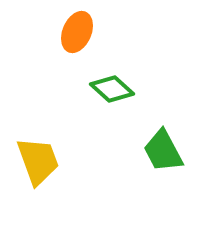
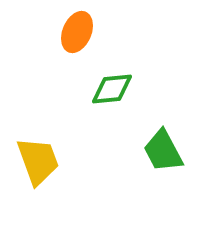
green diamond: rotated 48 degrees counterclockwise
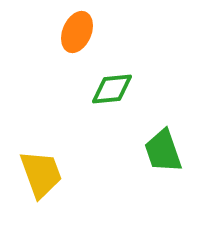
green trapezoid: rotated 9 degrees clockwise
yellow trapezoid: moved 3 px right, 13 px down
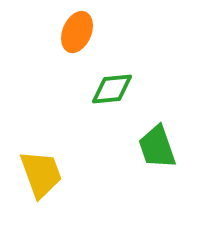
green trapezoid: moved 6 px left, 4 px up
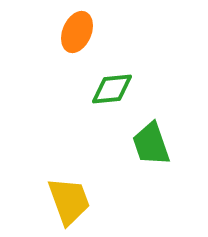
green trapezoid: moved 6 px left, 3 px up
yellow trapezoid: moved 28 px right, 27 px down
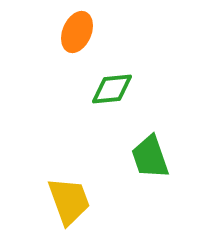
green trapezoid: moved 1 px left, 13 px down
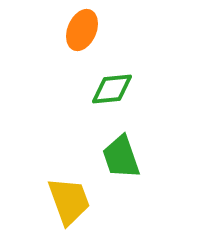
orange ellipse: moved 5 px right, 2 px up
green trapezoid: moved 29 px left
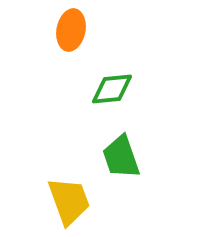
orange ellipse: moved 11 px left; rotated 12 degrees counterclockwise
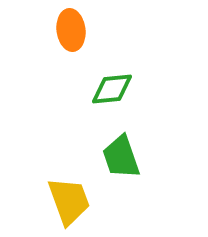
orange ellipse: rotated 18 degrees counterclockwise
